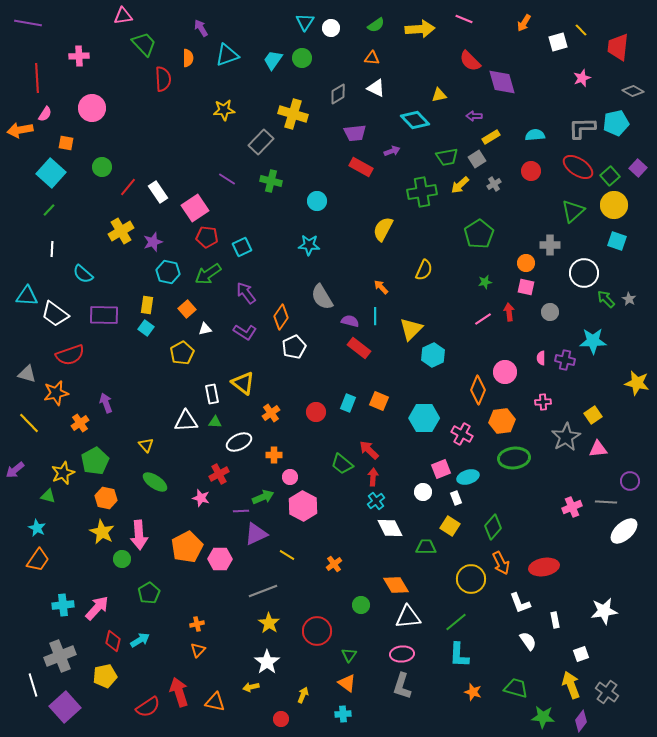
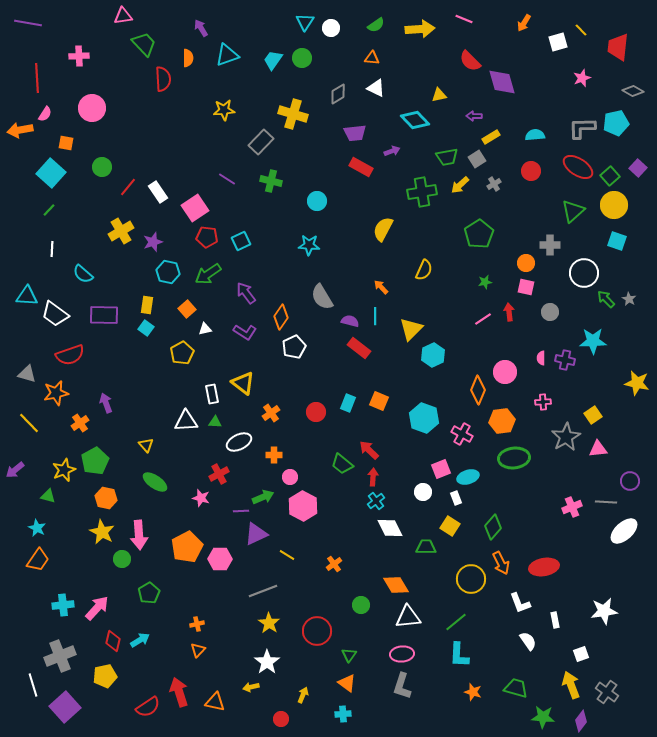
cyan square at (242, 247): moved 1 px left, 6 px up
cyan hexagon at (424, 418): rotated 20 degrees clockwise
yellow star at (63, 473): moved 1 px right, 3 px up
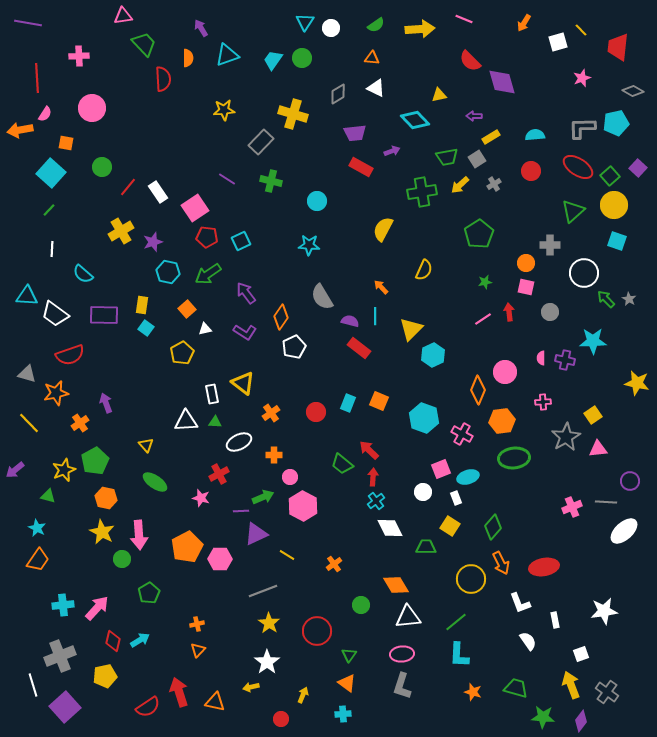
yellow rectangle at (147, 305): moved 5 px left
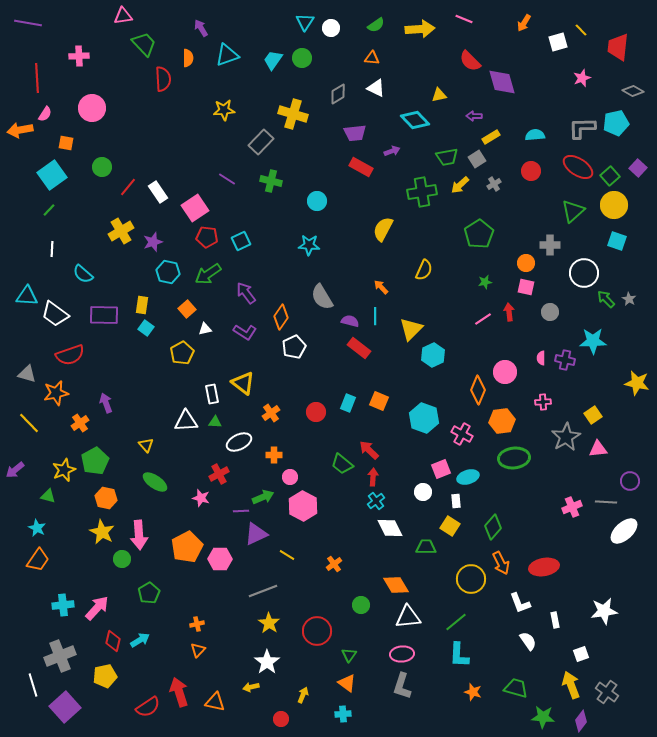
cyan square at (51, 173): moved 1 px right, 2 px down; rotated 12 degrees clockwise
white rectangle at (456, 498): moved 3 px down; rotated 16 degrees clockwise
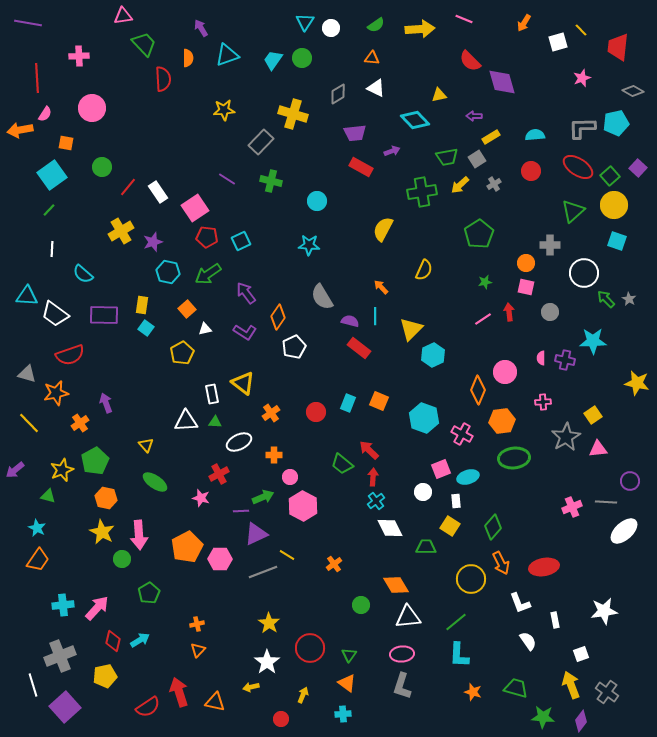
orange diamond at (281, 317): moved 3 px left
yellow star at (64, 470): moved 2 px left
gray line at (263, 591): moved 19 px up
red circle at (317, 631): moved 7 px left, 17 px down
